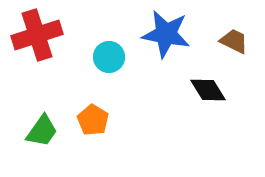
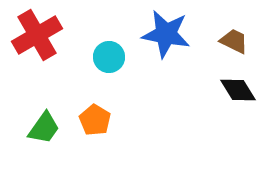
red cross: rotated 12 degrees counterclockwise
black diamond: moved 30 px right
orange pentagon: moved 2 px right
green trapezoid: moved 2 px right, 3 px up
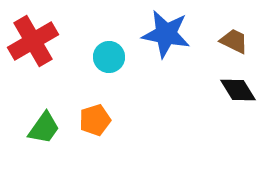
red cross: moved 4 px left, 6 px down
orange pentagon: rotated 24 degrees clockwise
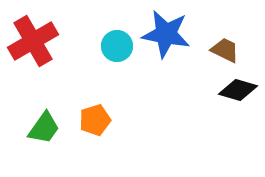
brown trapezoid: moved 9 px left, 9 px down
cyan circle: moved 8 px right, 11 px up
black diamond: rotated 42 degrees counterclockwise
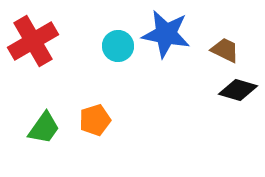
cyan circle: moved 1 px right
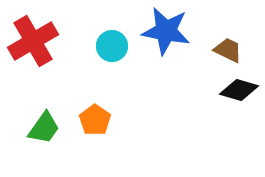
blue star: moved 3 px up
cyan circle: moved 6 px left
brown trapezoid: moved 3 px right
black diamond: moved 1 px right
orange pentagon: rotated 20 degrees counterclockwise
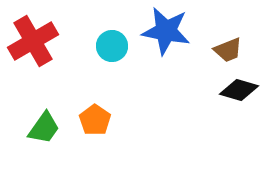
brown trapezoid: rotated 132 degrees clockwise
